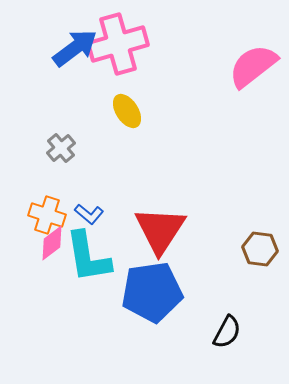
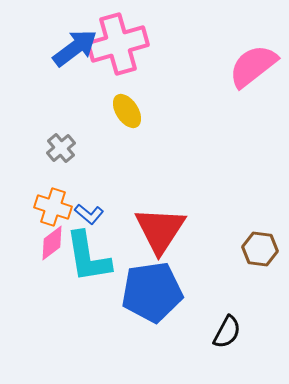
orange cross: moved 6 px right, 8 px up
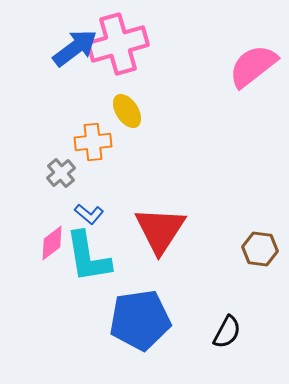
gray cross: moved 25 px down
orange cross: moved 40 px right, 65 px up; rotated 24 degrees counterclockwise
blue pentagon: moved 12 px left, 28 px down
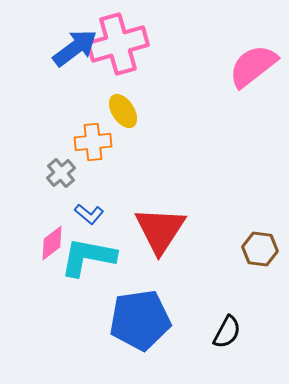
yellow ellipse: moved 4 px left
cyan L-shape: rotated 110 degrees clockwise
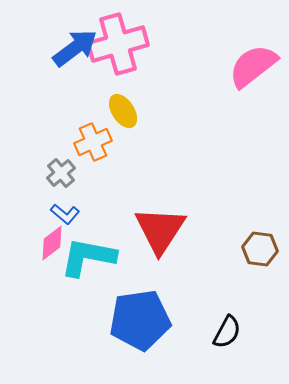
orange cross: rotated 18 degrees counterclockwise
blue L-shape: moved 24 px left
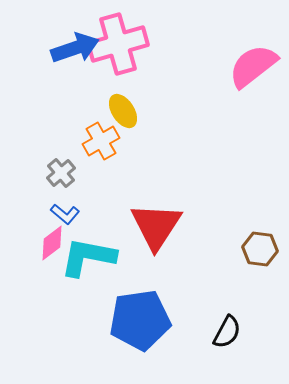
blue arrow: rotated 18 degrees clockwise
orange cross: moved 8 px right, 1 px up; rotated 6 degrees counterclockwise
red triangle: moved 4 px left, 4 px up
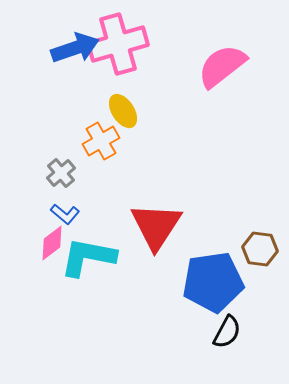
pink semicircle: moved 31 px left
blue pentagon: moved 73 px right, 38 px up
